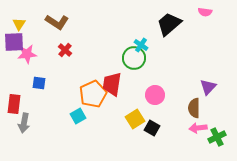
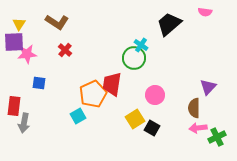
red rectangle: moved 2 px down
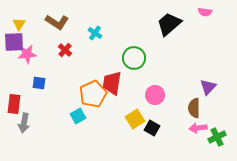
cyan cross: moved 46 px left, 12 px up
red trapezoid: moved 1 px up
red rectangle: moved 2 px up
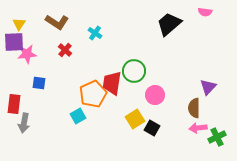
green circle: moved 13 px down
